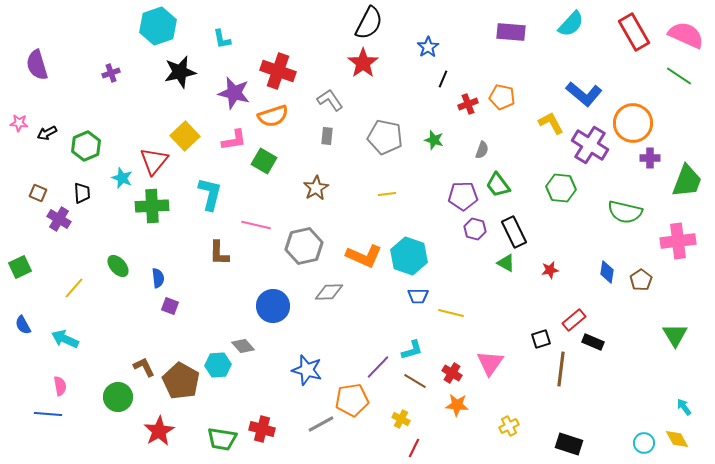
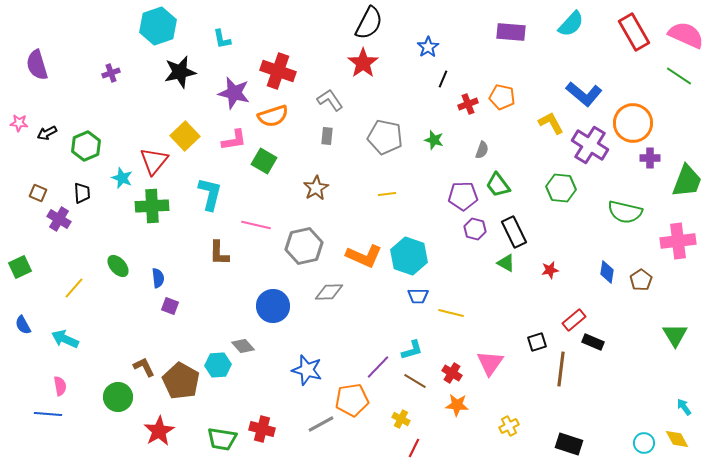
black square at (541, 339): moved 4 px left, 3 px down
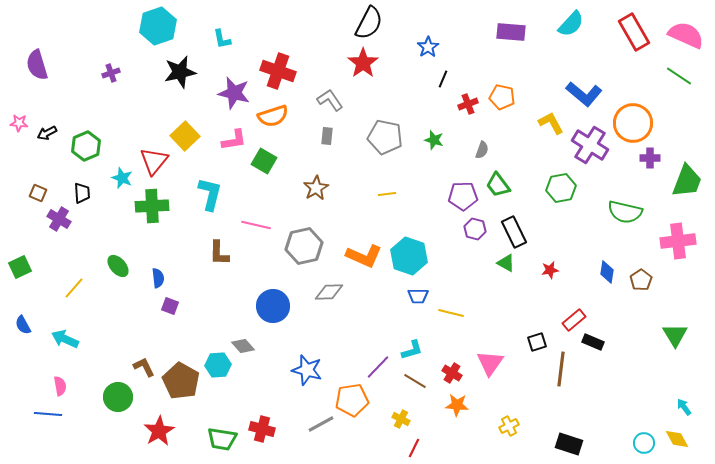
green hexagon at (561, 188): rotated 16 degrees counterclockwise
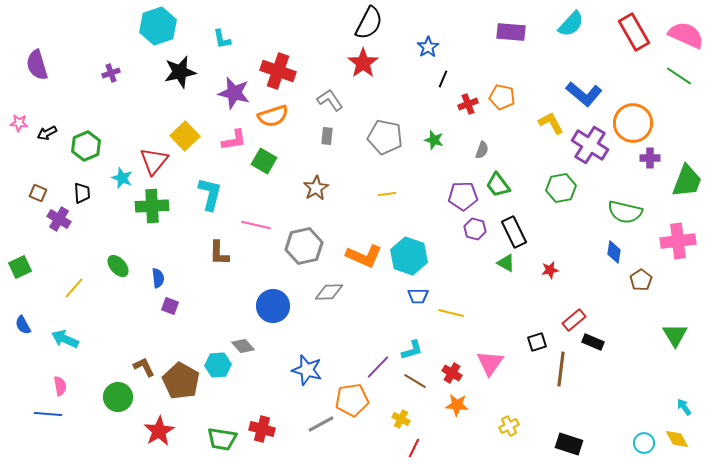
blue diamond at (607, 272): moved 7 px right, 20 px up
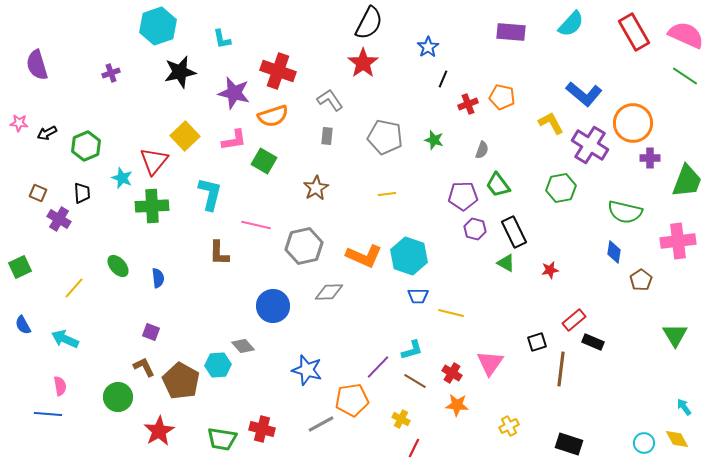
green line at (679, 76): moved 6 px right
purple square at (170, 306): moved 19 px left, 26 px down
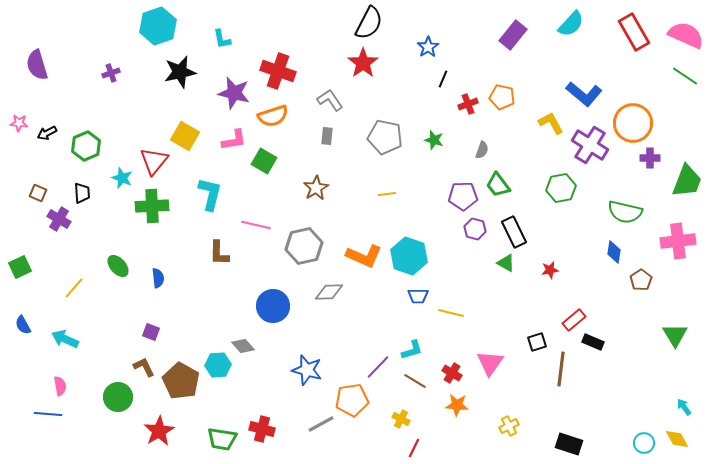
purple rectangle at (511, 32): moved 2 px right, 3 px down; rotated 56 degrees counterclockwise
yellow square at (185, 136): rotated 16 degrees counterclockwise
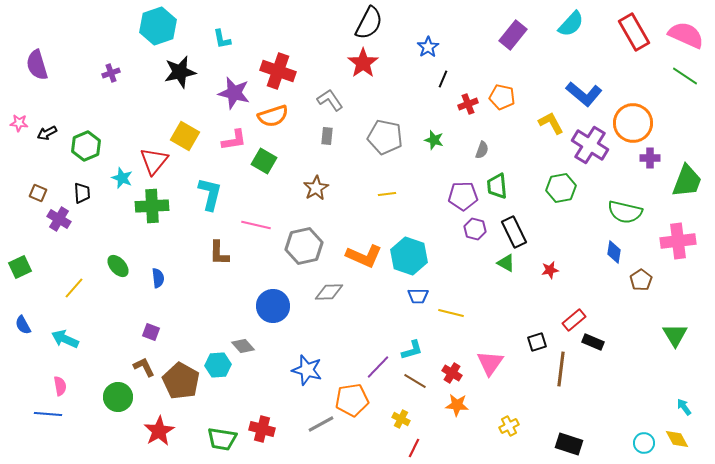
green trapezoid at (498, 185): moved 1 px left, 1 px down; rotated 32 degrees clockwise
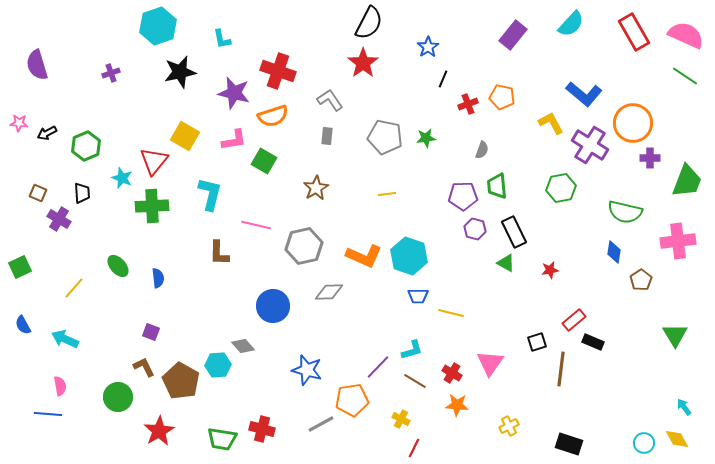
green star at (434, 140): moved 8 px left, 2 px up; rotated 24 degrees counterclockwise
